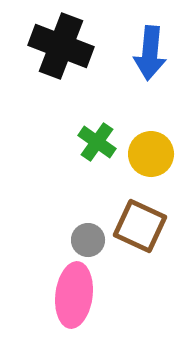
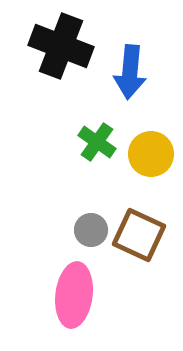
blue arrow: moved 20 px left, 19 px down
brown square: moved 1 px left, 9 px down
gray circle: moved 3 px right, 10 px up
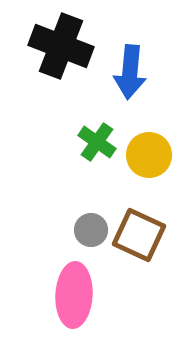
yellow circle: moved 2 px left, 1 px down
pink ellipse: rotated 4 degrees counterclockwise
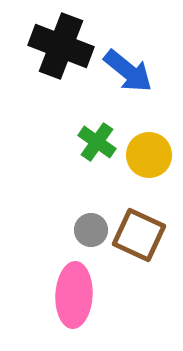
blue arrow: moved 2 px left, 1 px up; rotated 56 degrees counterclockwise
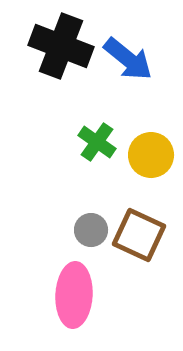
blue arrow: moved 12 px up
yellow circle: moved 2 px right
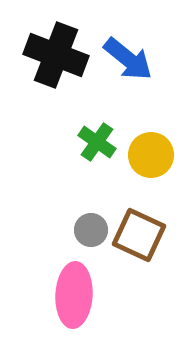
black cross: moved 5 px left, 9 px down
